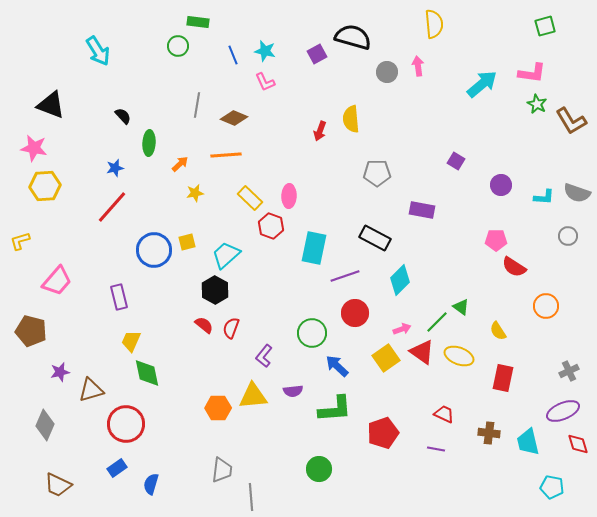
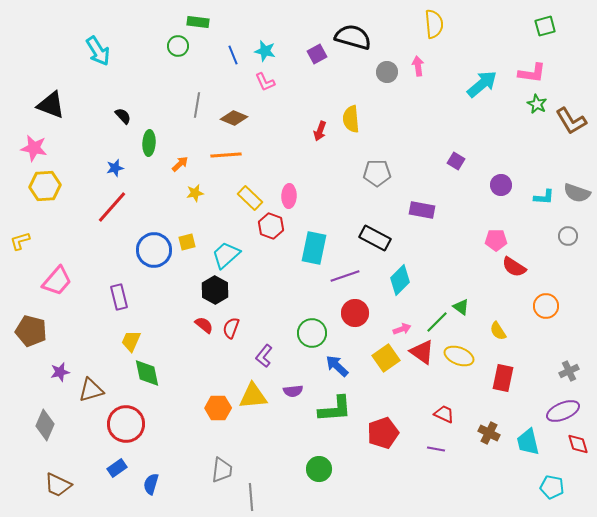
brown cross at (489, 433): rotated 20 degrees clockwise
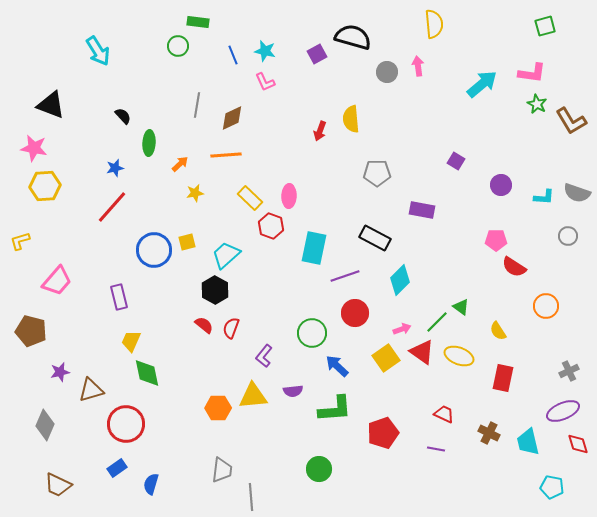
brown diamond at (234, 118): moved 2 px left; rotated 48 degrees counterclockwise
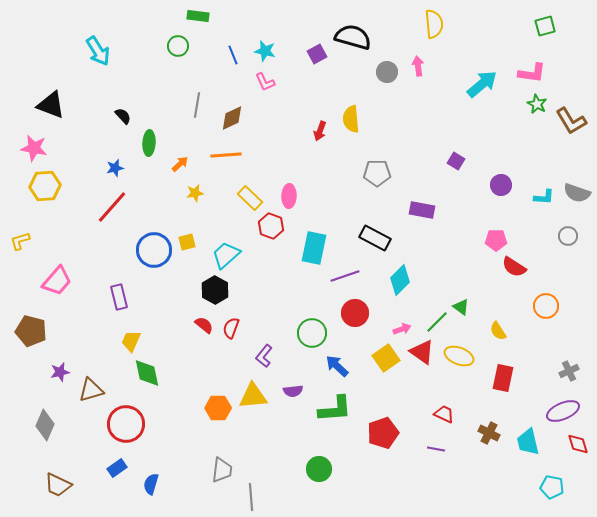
green rectangle at (198, 22): moved 6 px up
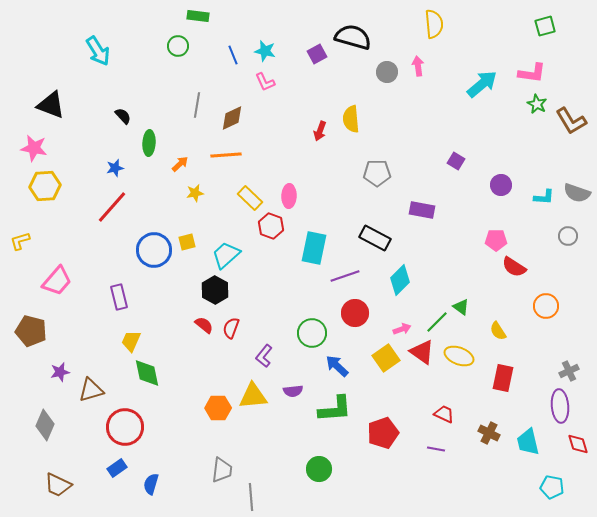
purple ellipse at (563, 411): moved 3 px left, 5 px up; rotated 72 degrees counterclockwise
red circle at (126, 424): moved 1 px left, 3 px down
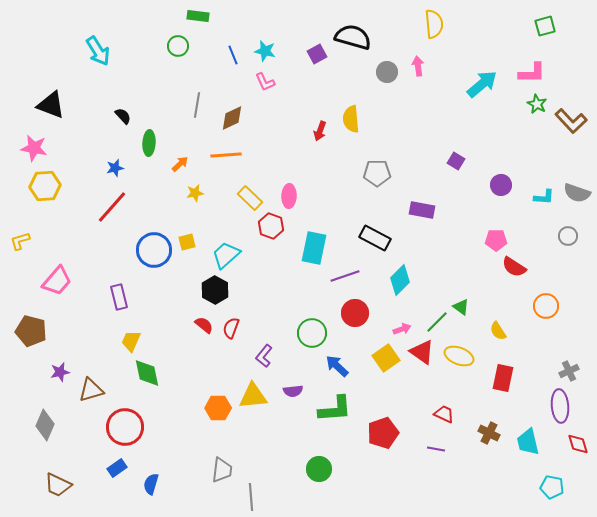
pink L-shape at (532, 73): rotated 8 degrees counterclockwise
brown L-shape at (571, 121): rotated 12 degrees counterclockwise
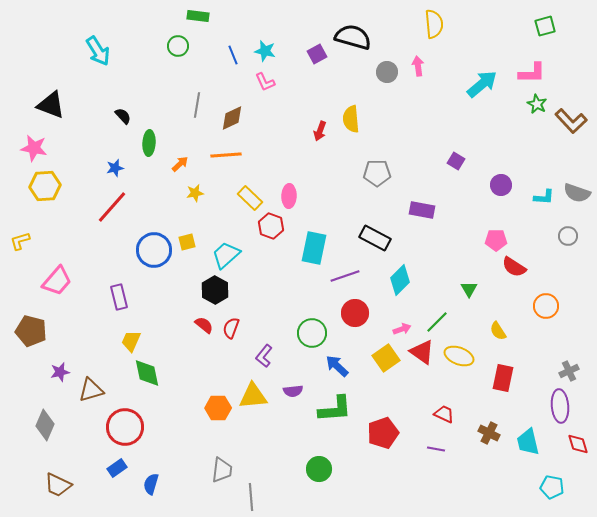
green triangle at (461, 307): moved 8 px right, 18 px up; rotated 24 degrees clockwise
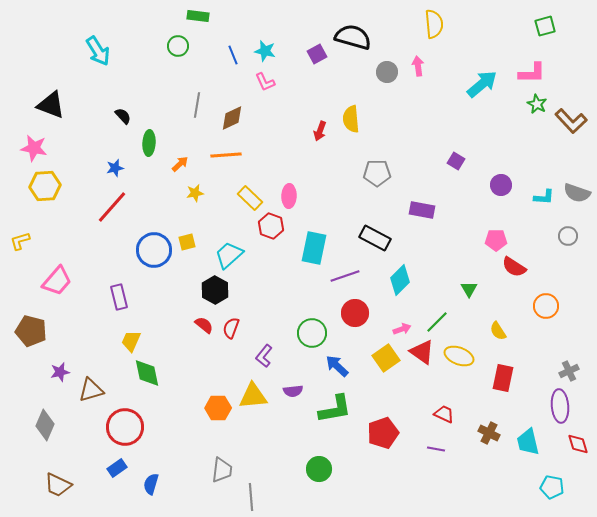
cyan trapezoid at (226, 255): moved 3 px right
green L-shape at (335, 409): rotated 6 degrees counterclockwise
